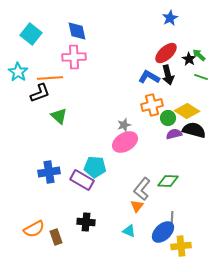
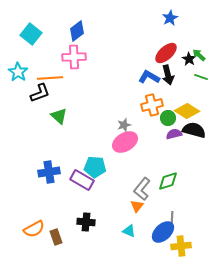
blue diamond: rotated 65 degrees clockwise
green diamond: rotated 20 degrees counterclockwise
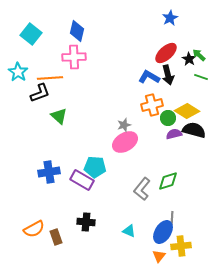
blue diamond: rotated 40 degrees counterclockwise
orange triangle: moved 22 px right, 50 px down
blue ellipse: rotated 15 degrees counterclockwise
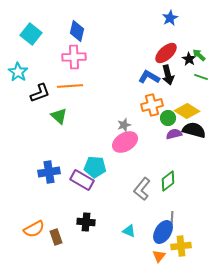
orange line: moved 20 px right, 8 px down
green diamond: rotated 20 degrees counterclockwise
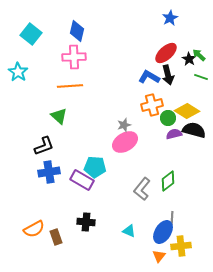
black L-shape: moved 4 px right, 53 px down
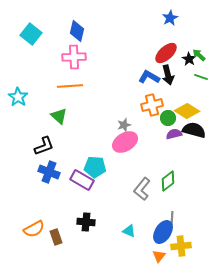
cyan star: moved 25 px down
blue cross: rotated 30 degrees clockwise
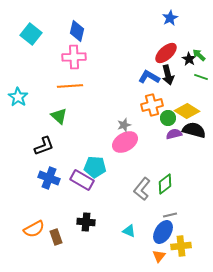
blue cross: moved 6 px down
green diamond: moved 3 px left, 3 px down
gray line: moved 2 px left, 3 px up; rotated 72 degrees clockwise
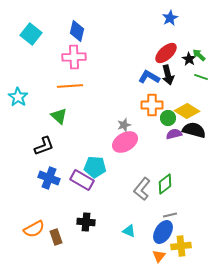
orange cross: rotated 15 degrees clockwise
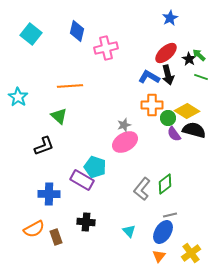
pink cross: moved 32 px right, 9 px up; rotated 10 degrees counterclockwise
purple semicircle: rotated 112 degrees counterclockwise
cyan pentagon: rotated 15 degrees clockwise
blue cross: moved 16 px down; rotated 20 degrees counterclockwise
cyan triangle: rotated 24 degrees clockwise
yellow cross: moved 10 px right, 7 px down; rotated 30 degrees counterclockwise
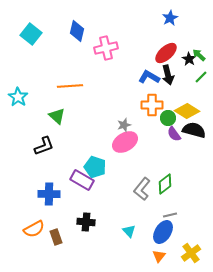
green line: rotated 64 degrees counterclockwise
green triangle: moved 2 px left
